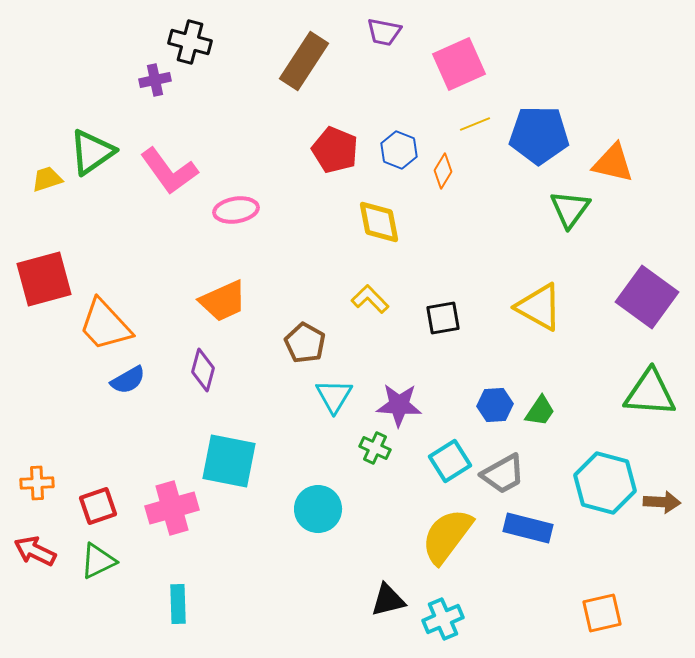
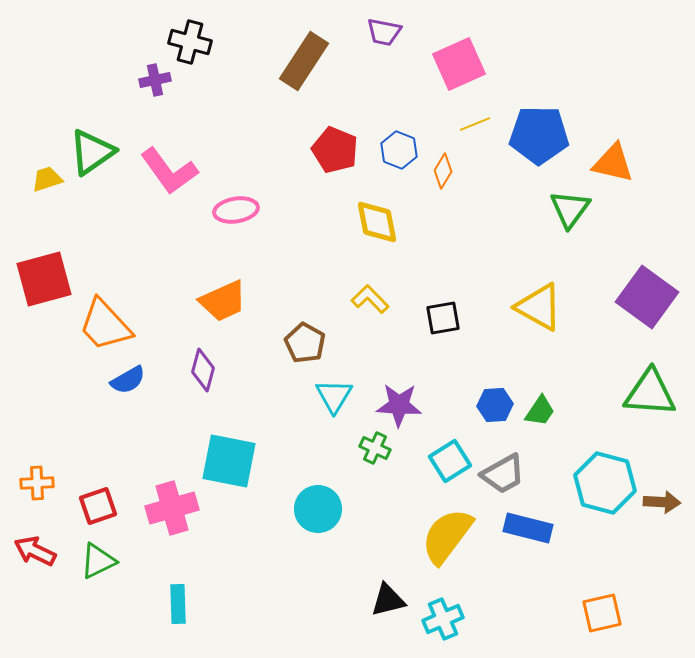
yellow diamond at (379, 222): moved 2 px left
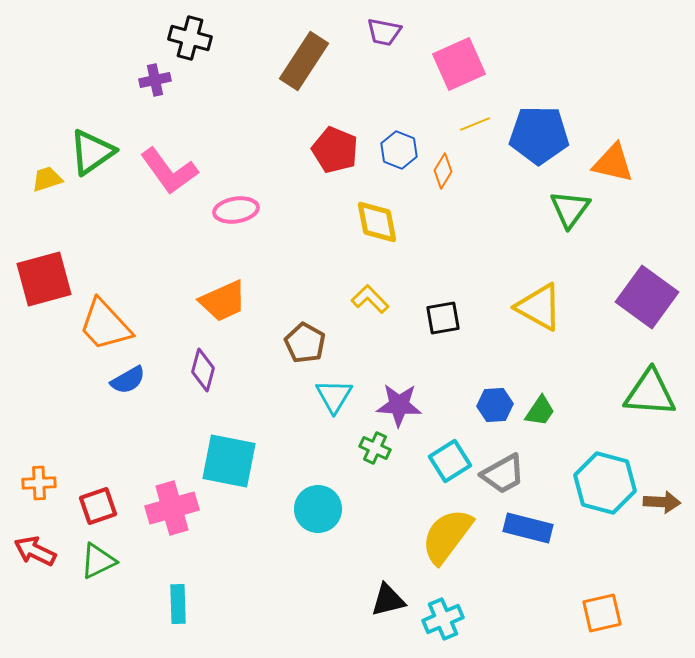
black cross at (190, 42): moved 4 px up
orange cross at (37, 483): moved 2 px right
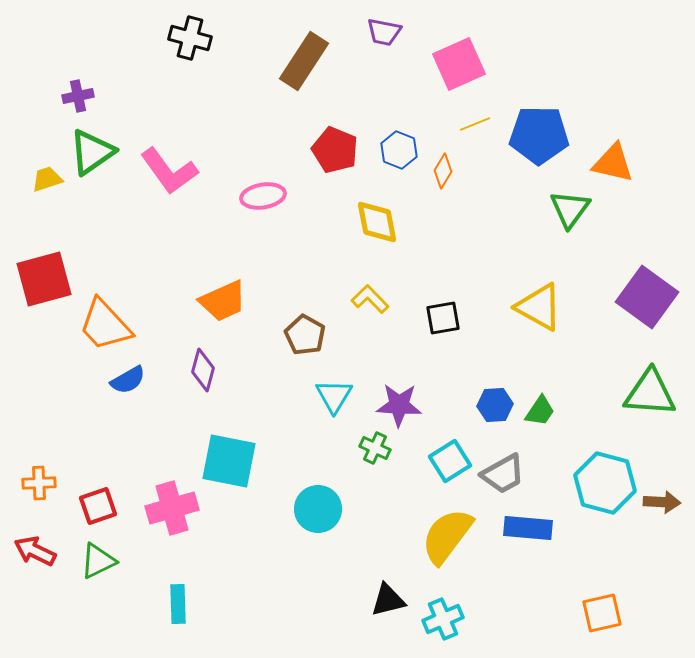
purple cross at (155, 80): moved 77 px left, 16 px down
pink ellipse at (236, 210): moved 27 px right, 14 px up
brown pentagon at (305, 343): moved 8 px up
blue rectangle at (528, 528): rotated 9 degrees counterclockwise
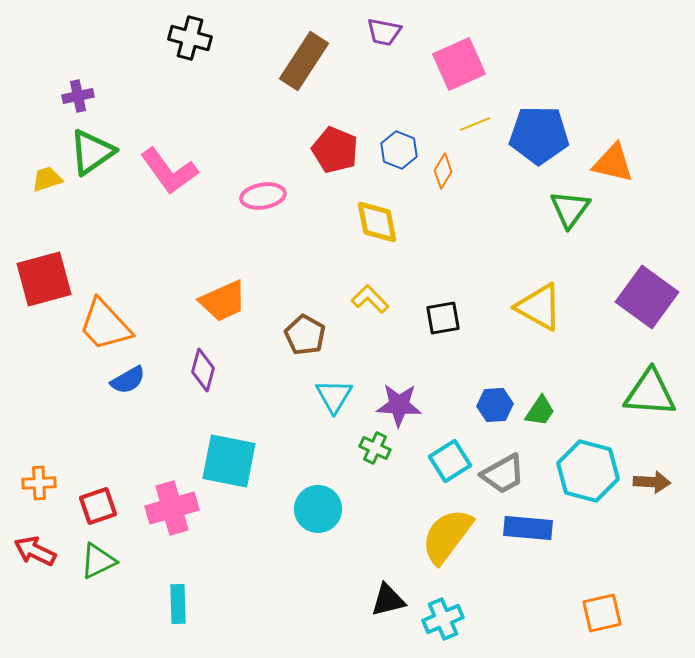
cyan hexagon at (605, 483): moved 17 px left, 12 px up
brown arrow at (662, 502): moved 10 px left, 20 px up
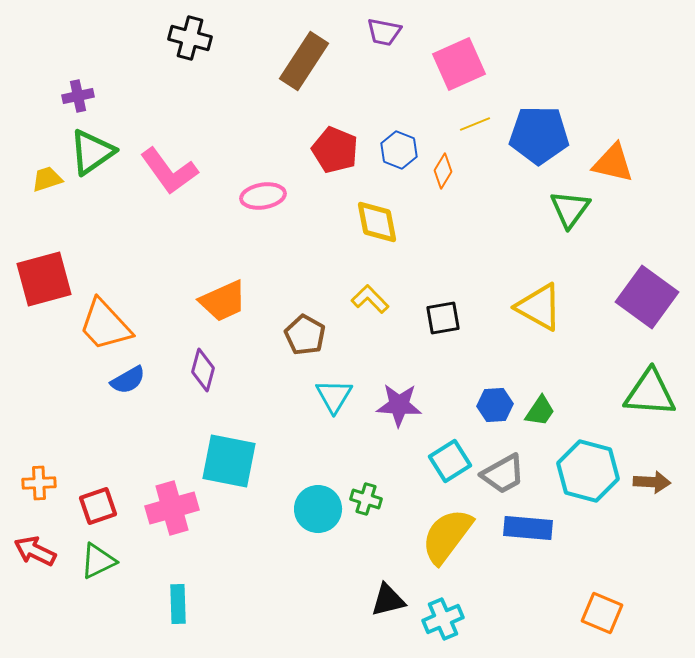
green cross at (375, 448): moved 9 px left, 51 px down; rotated 8 degrees counterclockwise
orange square at (602, 613): rotated 36 degrees clockwise
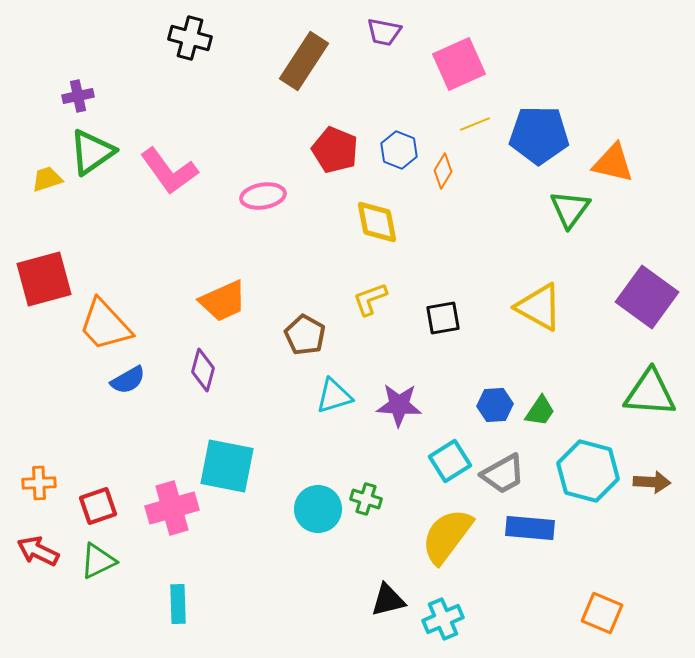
yellow L-shape at (370, 299): rotated 66 degrees counterclockwise
cyan triangle at (334, 396): rotated 42 degrees clockwise
cyan square at (229, 461): moved 2 px left, 5 px down
blue rectangle at (528, 528): moved 2 px right
red arrow at (35, 551): moved 3 px right
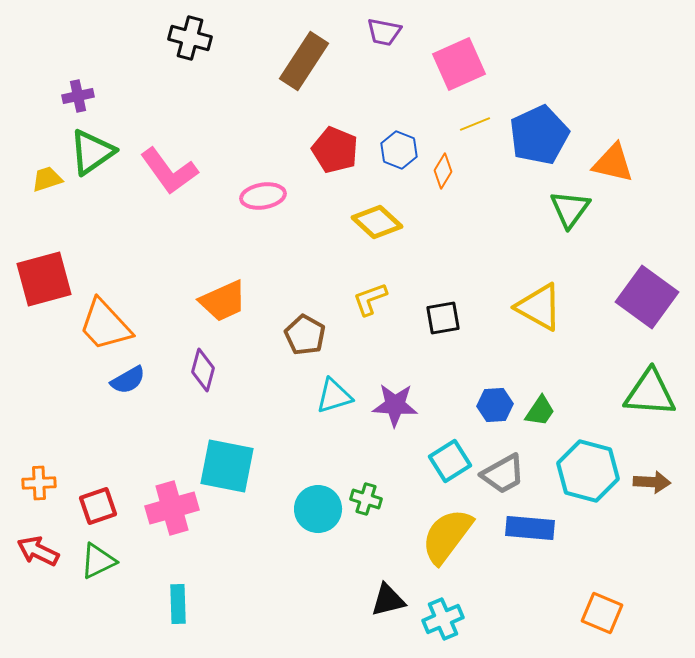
blue pentagon at (539, 135): rotated 26 degrees counterclockwise
yellow diamond at (377, 222): rotated 36 degrees counterclockwise
purple star at (399, 405): moved 4 px left
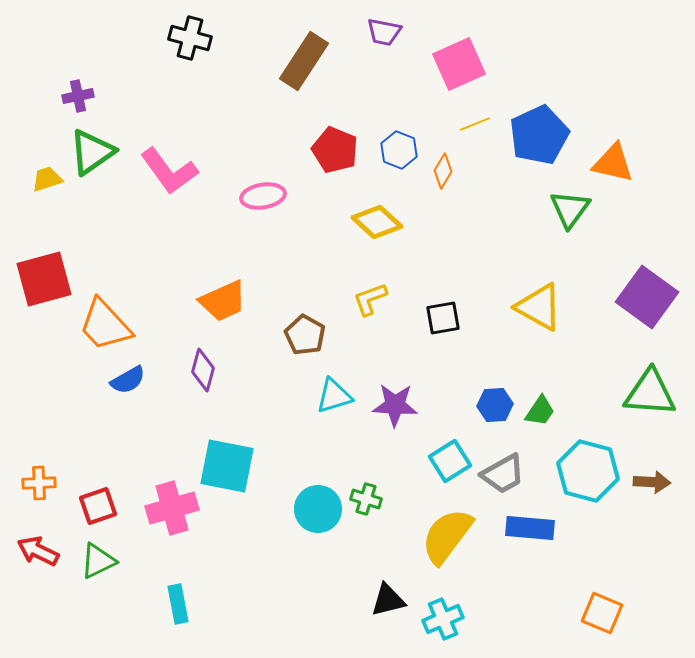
cyan rectangle at (178, 604): rotated 9 degrees counterclockwise
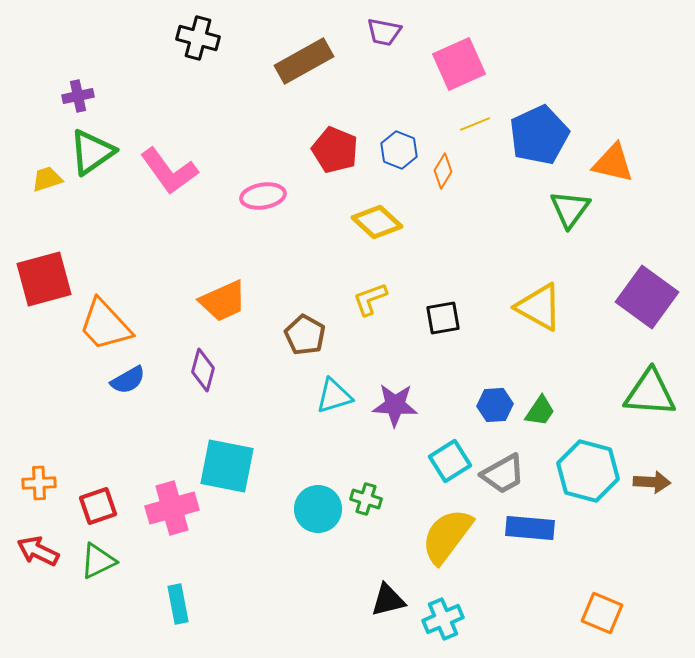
black cross at (190, 38): moved 8 px right
brown rectangle at (304, 61): rotated 28 degrees clockwise
